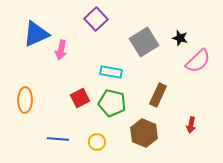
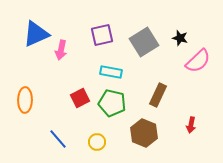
purple square: moved 6 px right, 16 px down; rotated 30 degrees clockwise
blue line: rotated 45 degrees clockwise
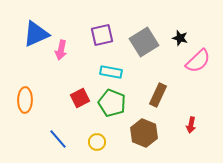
green pentagon: rotated 8 degrees clockwise
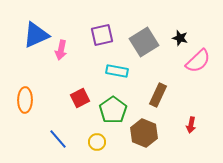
blue triangle: moved 1 px down
cyan rectangle: moved 6 px right, 1 px up
green pentagon: moved 1 px right, 7 px down; rotated 16 degrees clockwise
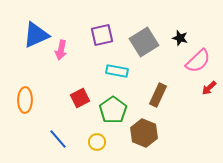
red arrow: moved 18 px right, 37 px up; rotated 35 degrees clockwise
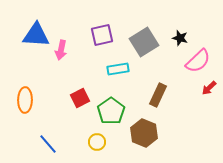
blue triangle: rotated 28 degrees clockwise
cyan rectangle: moved 1 px right, 2 px up; rotated 20 degrees counterclockwise
green pentagon: moved 2 px left, 1 px down
blue line: moved 10 px left, 5 px down
